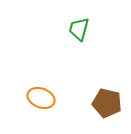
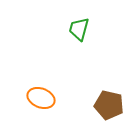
brown pentagon: moved 2 px right, 2 px down
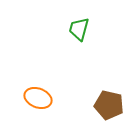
orange ellipse: moved 3 px left
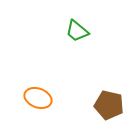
green trapezoid: moved 2 px left, 2 px down; rotated 65 degrees counterclockwise
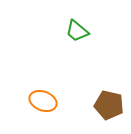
orange ellipse: moved 5 px right, 3 px down
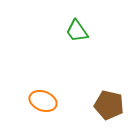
green trapezoid: rotated 15 degrees clockwise
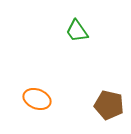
orange ellipse: moved 6 px left, 2 px up
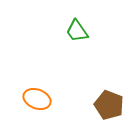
brown pentagon: rotated 8 degrees clockwise
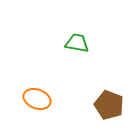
green trapezoid: moved 12 px down; rotated 135 degrees clockwise
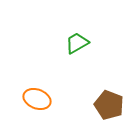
green trapezoid: rotated 40 degrees counterclockwise
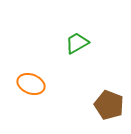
orange ellipse: moved 6 px left, 15 px up
